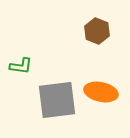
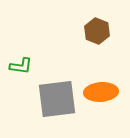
orange ellipse: rotated 16 degrees counterclockwise
gray square: moved 1 px up
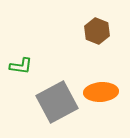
gray square: moved 3 px down; rotated 21 degrees counterclockwise
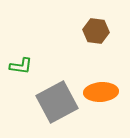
brown hexagon: moved 1 px left; rotated 15 degrees counterclockwise
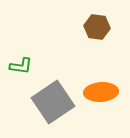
brown hexagon: moved 1 px right, 4 px up
gray square: moved 4 px left; rotated 6 degrees counterclockwise
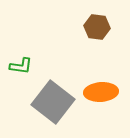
gray square: rotated 18 degrees counterclockwise
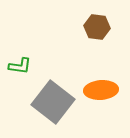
green L-shape: moved 1 px left
orange ellipse: moved 2 px up
